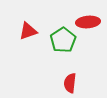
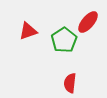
red ellipse: rotated 45 degrees counterclockwise
green pentagon: moved 1 px right
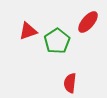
green pentagon: moved 7 px left, 1 px down
